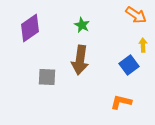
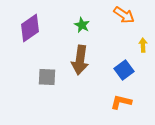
orange arrow: moved 12 px left
blue square: moved 5 px left, 5 px down
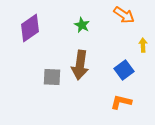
brown arrow: moved 5 px down
gray square: moved 5 px right
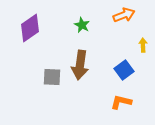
orange arrow: rotated 55 degrees counterclockwise
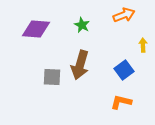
purple diamond: moved 6 px right, 1 px down; rotated 40 degrees clockwise
brown arrow: rotated 8 degrees clockwise
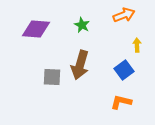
yellow arrow: moved 6 px left
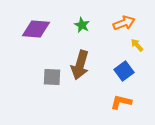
orange arrow: moved 8 px down
yellow arrow: rotated 40 degrees counterclockwise
blue square: moved 1 px down
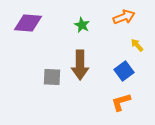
orange arrow: moved 6 px up
purple diamond: moved 8 px left, 6 px up
brown arrow: rotated 16 degrees counterclockwise
orange L-shape: rotated 30 degrees counterclockwise
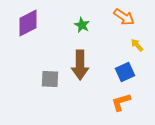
orange arrow: rotated 55 degrees clockwise
purple diamond: rotated 32 degrees counterclockwise
blue square: moved 1 px right, 1 px down; rotated 12 degrees clockwise
gray square: moved 2 px left, 2 px down
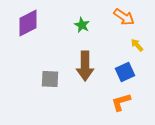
brown arrow: moved 5 px right, 1 px down
